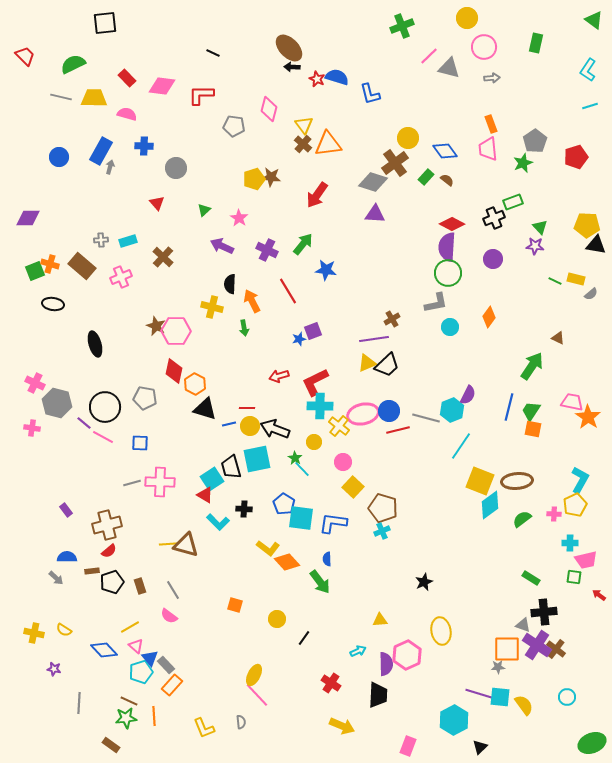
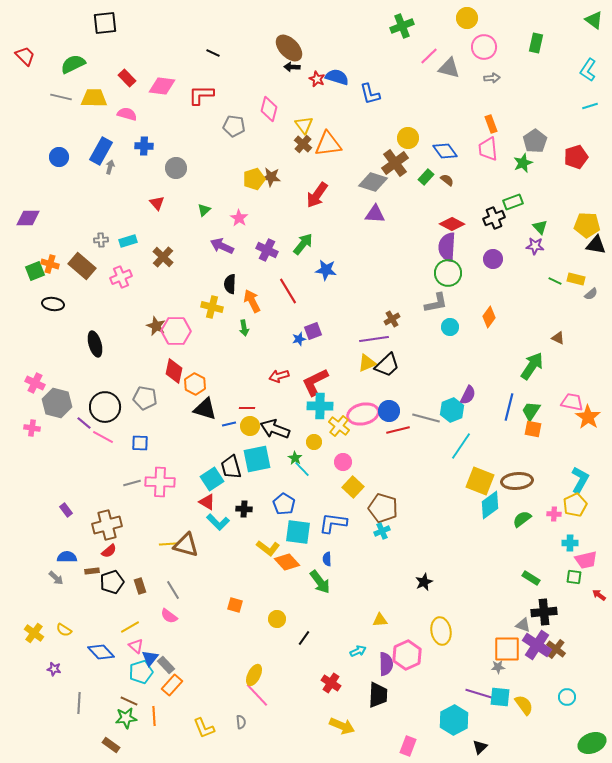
red triangle at (205, 495): moved 2 px right, 7 px down
cyan square at (301, 518): moved 3 px left, 14 px down
yellow cross at (34, 633): rotated 24 degrees clockwise
blue diamond at (104, 650): moved 3 px left, 2 px down
blue triangle at (150, 658): rotated 18 degrees clockwise
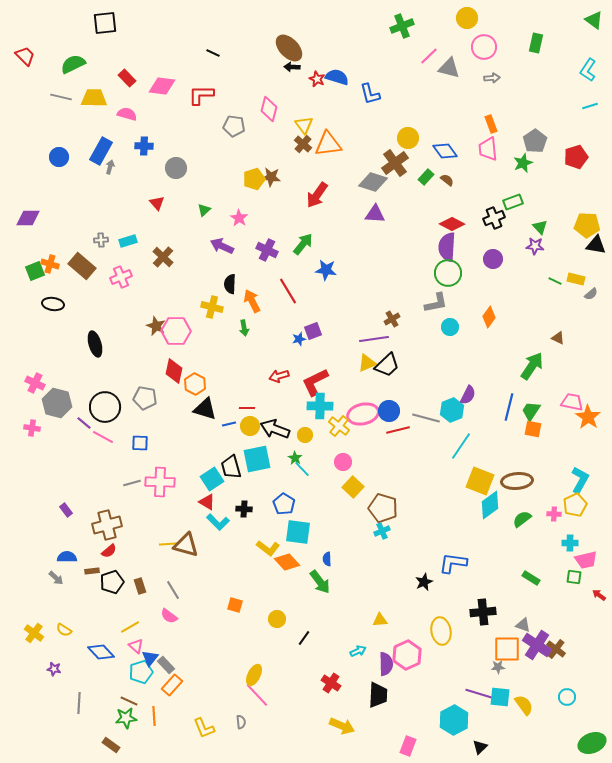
yellow circle at (314, 442): moved 9 px left, 7 px up
blue L-shape at (333, 523): moved 120 px right, 40 px down
black cross at (544, 612): moved 61 px left
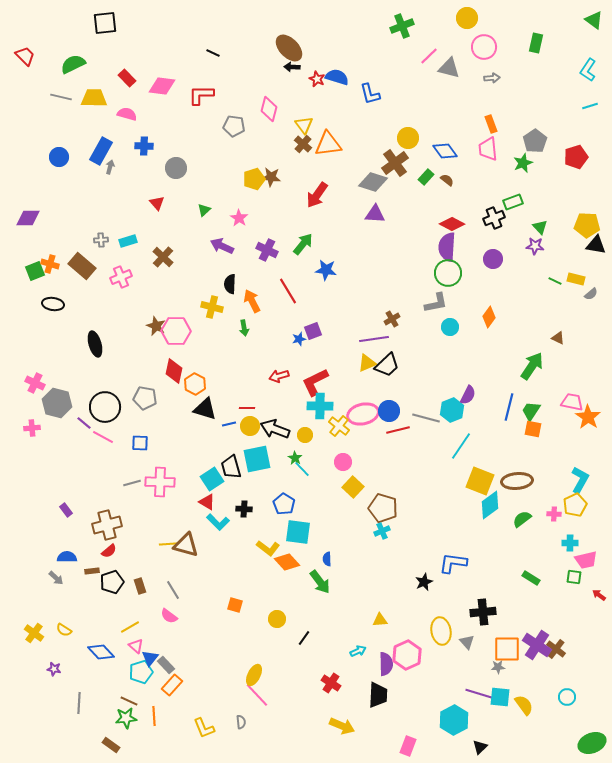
pink cross at (32, 428): rotated 14 degrees counterclockwise
gray triangle at (523, 625): moved 56 px left, 17 px down; rotated 28 degrees clockwise
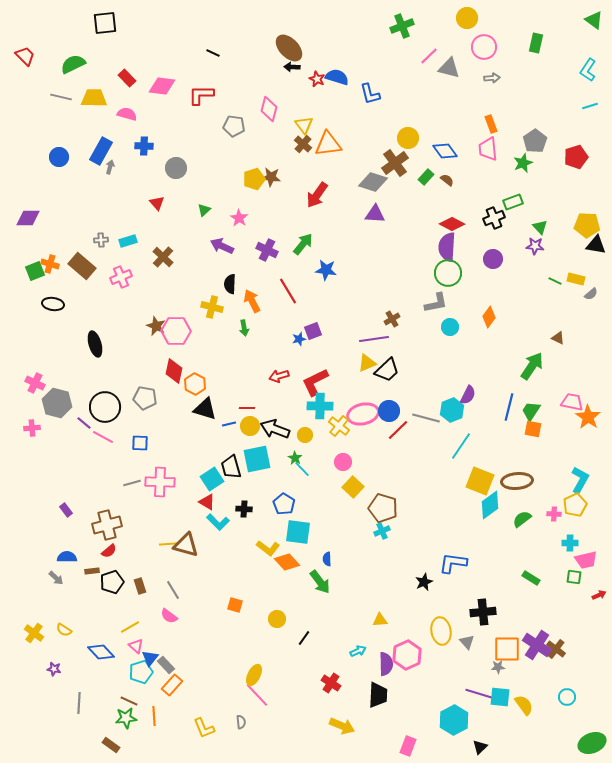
black trapezoid at (387, 365): moved 5 px down
red line at (398, 430): rotated 30 degrees counterclockwise
red arrow at (599, 595): rotated 120 degrees clockwise
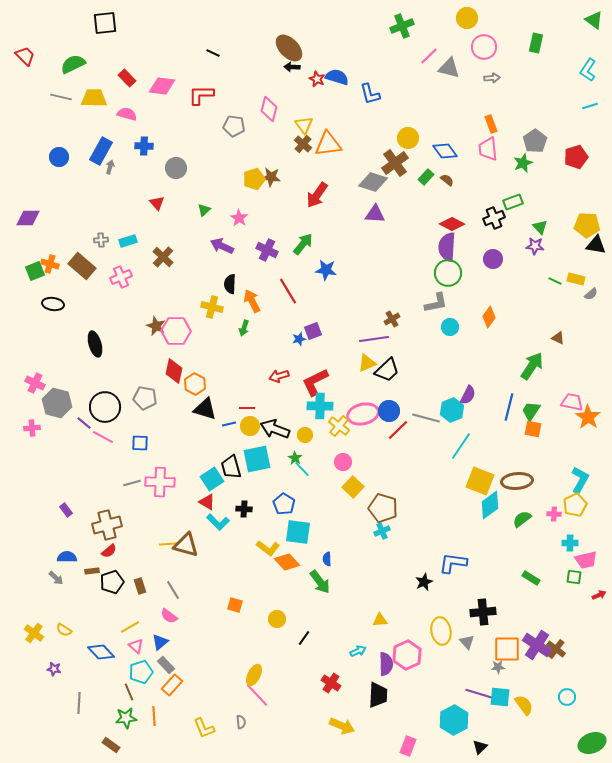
green arrow at (244, 328): rotated 28 degrees clockwise
blue triangle at (150, 658): moved 10 px right, 16 px up; rotated 12 degrees clockwise
brown line at (129, 701): moved 9 px up; rotated 42 degrees clockwise
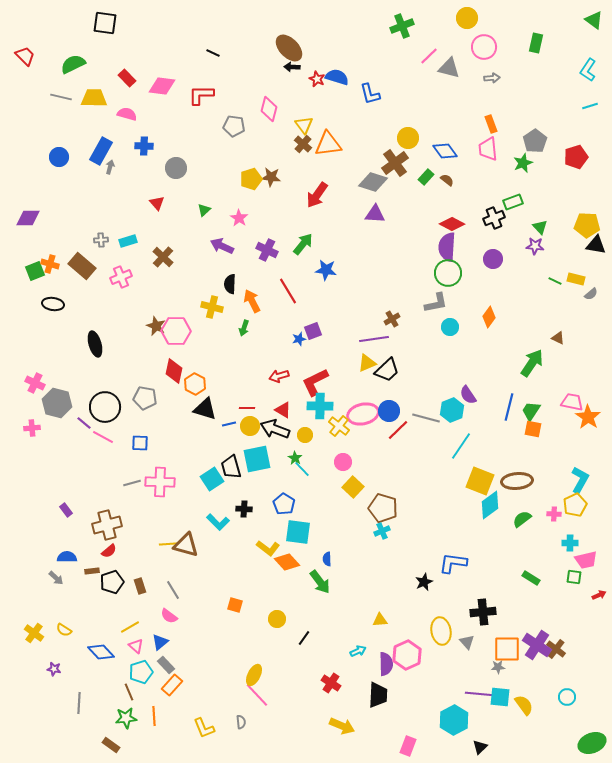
black square at (105, 23): rotated 15 degrees clockwise
yellow pentagon at (254, 179): moved 3 px left
green arrow at (532, 366): moved 3 px up
purple semicircle at (468, 395): rotated 120 degrees clockwise
red triangle at (207, 502): moved 76 px right, 92 px up
purple line at (480, 694): rotated 12 degrees counterclockwise
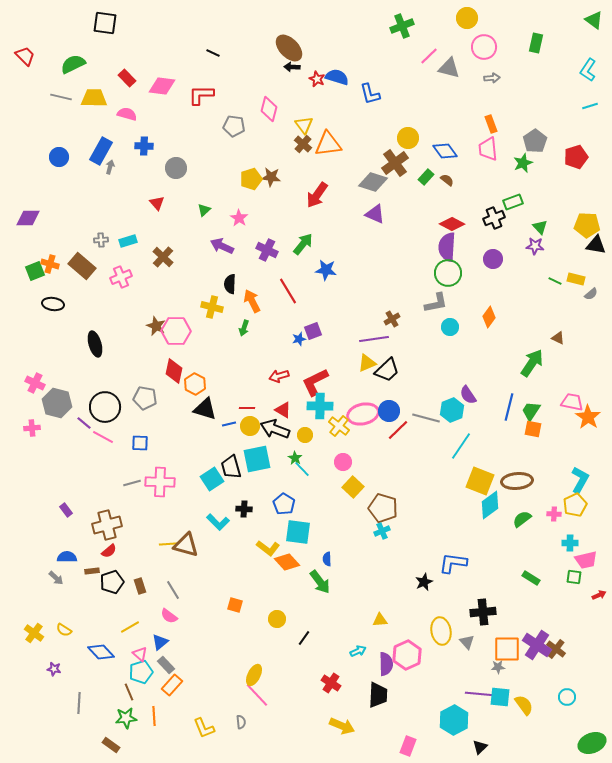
purple triangle at (375, 214): rotated 20 degrees clockwise
pink triangle at (136, 646): moved 4 px right, 8 px down
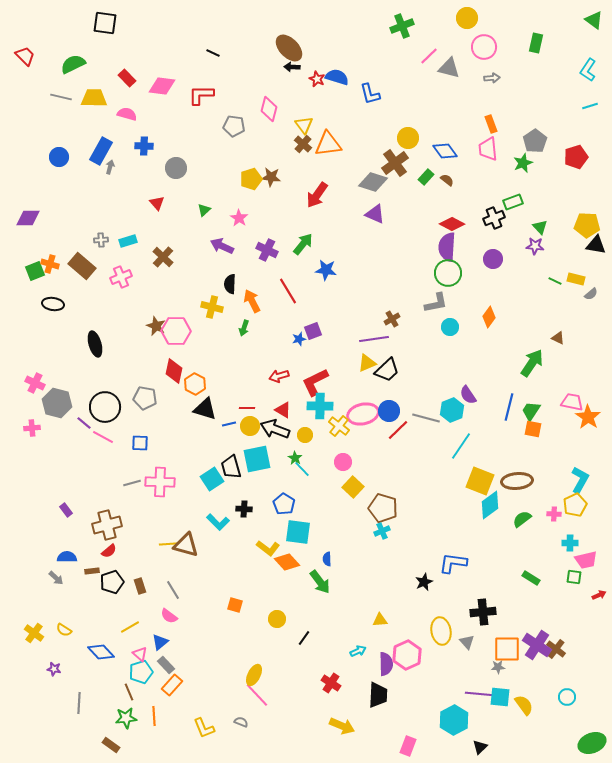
gray semicircle at (241, 722): rotated 64 degrees counterclockwise
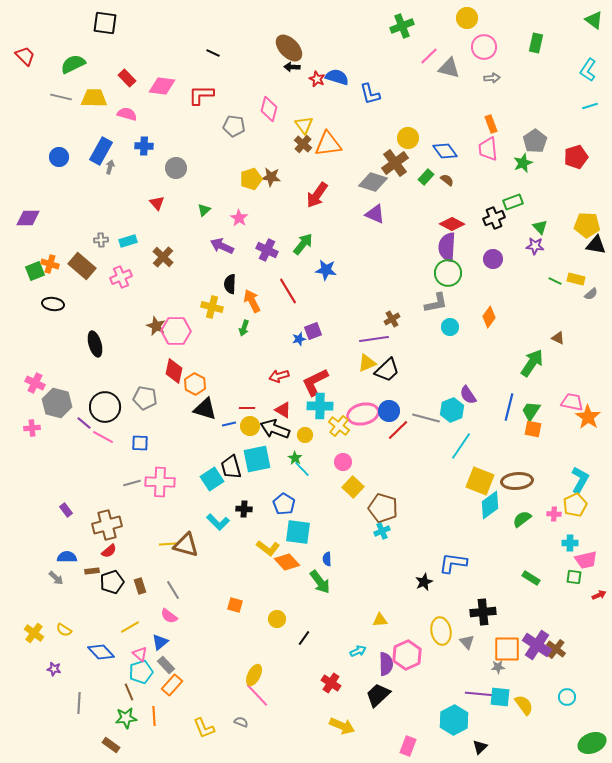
black trapezoid at (378, 695): rotated 136 degrees counterclockwise
